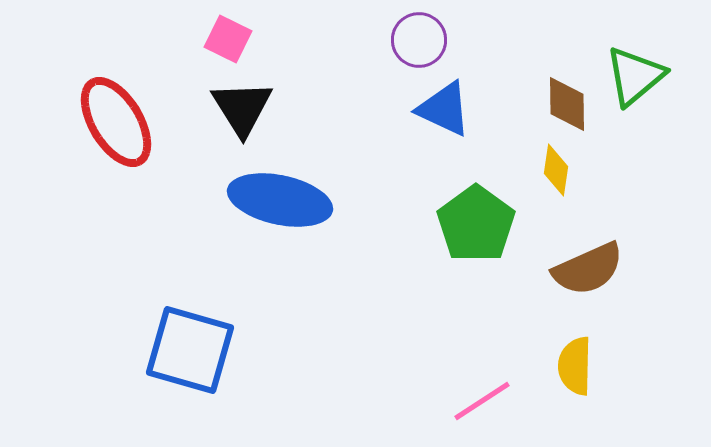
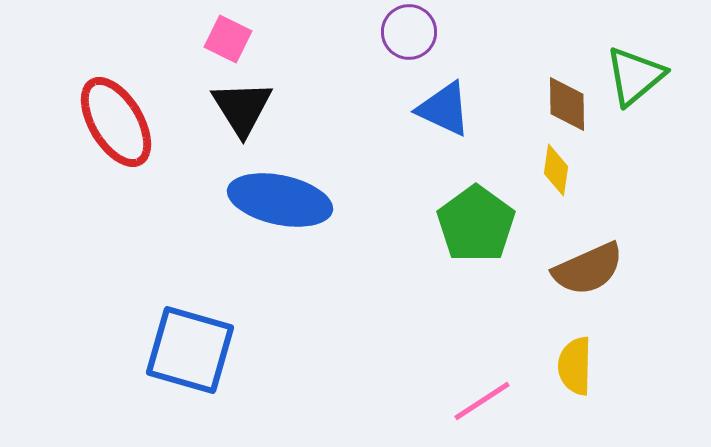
purple circle: moved 10 px left, 8 px up
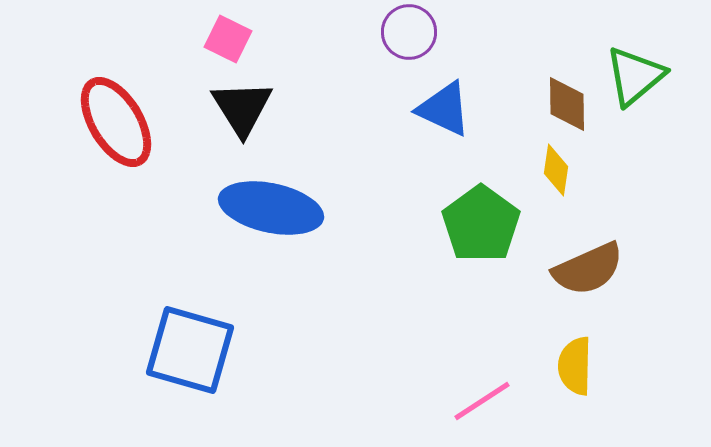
blue ellipse: moved 9 px left, 8 px down
green pentagon: moved 5 px right
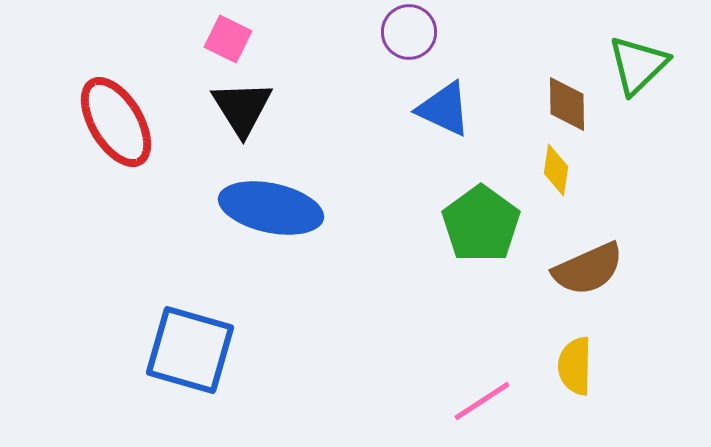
green triangle: moved 3 px right, 11 px up; rotated 4 degrees counterclockwise
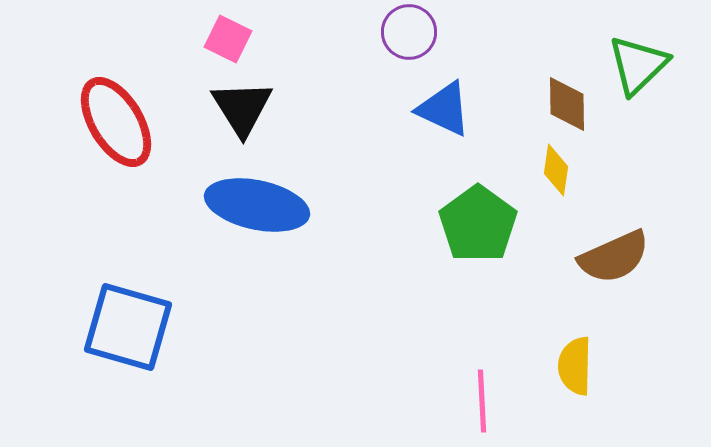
blue ellipse: moved 14 px left, 3 px up
green pentagon: moved 3 px left
brown semicircle: moved 26 px right, 12 px up
blue square: moved 62 px left, 23 px up
pink line: rotated 60 degrees counterclockwise
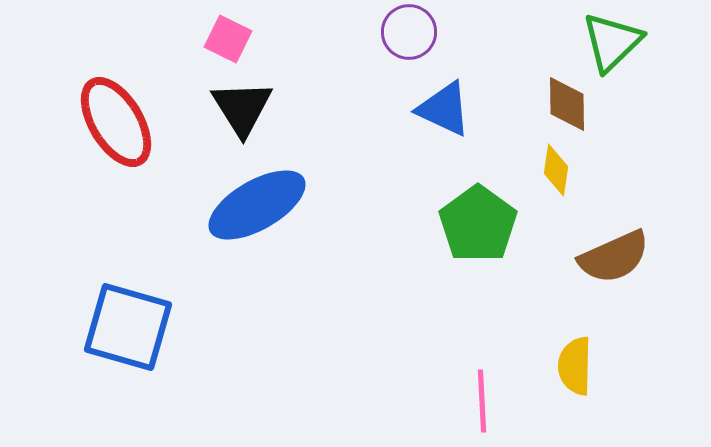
green triangle: moved 26 px left, 23 px up
blue ellipse: rotated 42 degrees counterclockwise
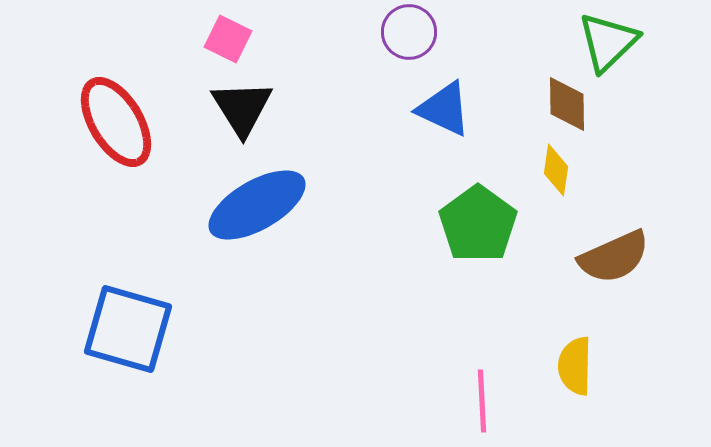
green triangle: moved 4 px left
blue square: moved 2 px down
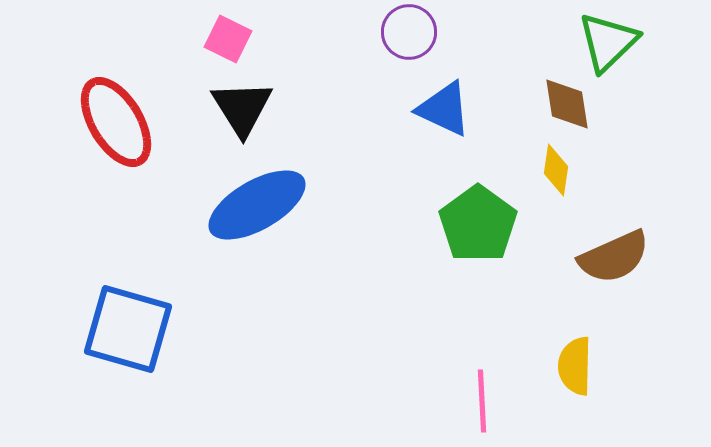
brown diamond: rotated 8 degrees counterclockwise
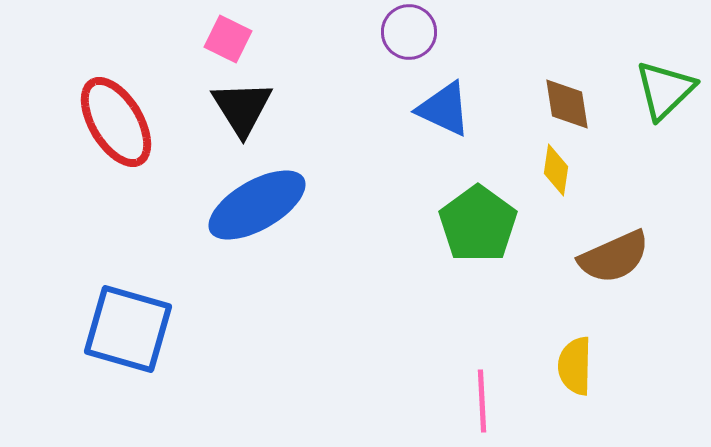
green triangle: moved 57 px right, 48 px down
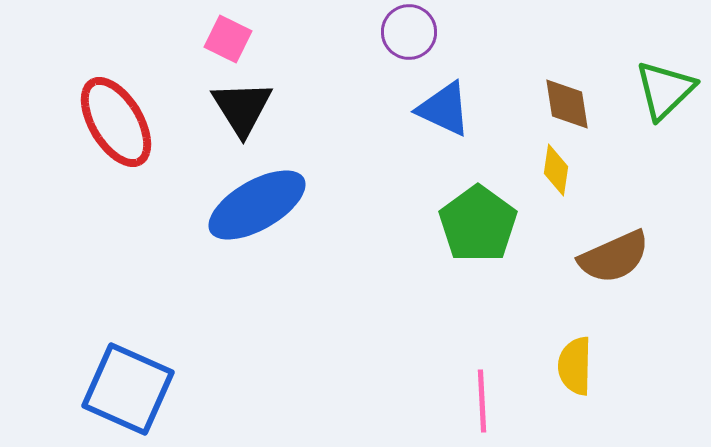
blue square: moved 60 px down; rotated 8 degrees clockwise
